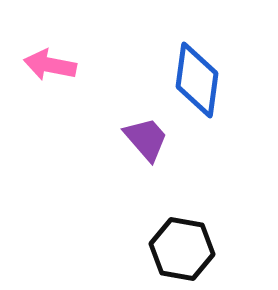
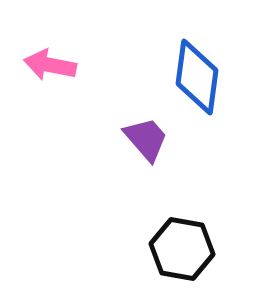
blue diamond: moved 3 px up
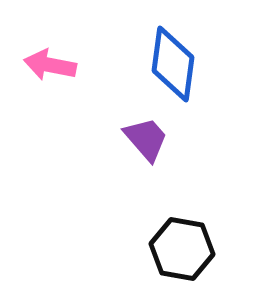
blue diamond: moved 24 px left, 13 px up
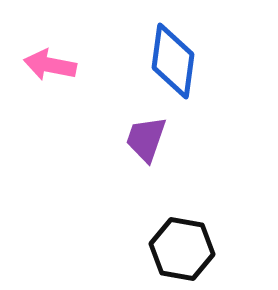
blue diamond: moved 3 px up
purple trapezoid: rotated 120 degrees counterclockwise
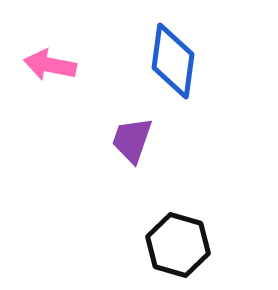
purple trapezoid: moved 14 px left, 1 px down
black hexagon: moved 4 px left, 4 px up; rotated 6 degrees clockwise
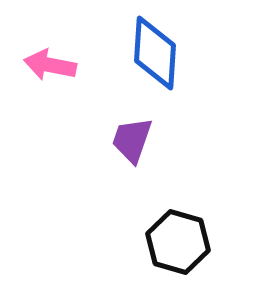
blue diamond: moved 18 px left, 8 px up; rotated 4 degrees counterclockwise
black hexagon: moved 3 px up
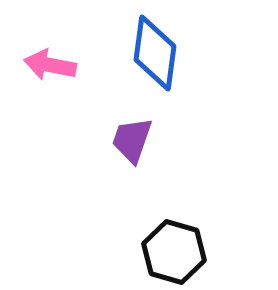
blue diamond: rotated 4 degrees clockwise
black hexagon: moved 4 px left, 10 px down
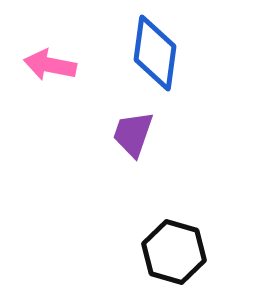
purple trapezoid: moved 1 px right, 6 px up
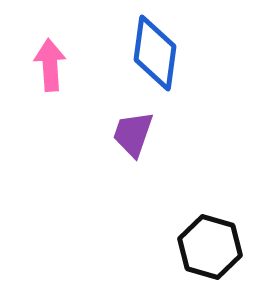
pink arrow: rotated 75 degrees clockwise
black hexagon: moved 36 px right, 5 px up
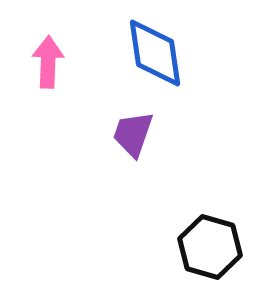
blue diamond: rotated 16 degrees counterclockwise
pink arrow: moved 2 px left, 3 px up; rotated 6 degrees clockwise
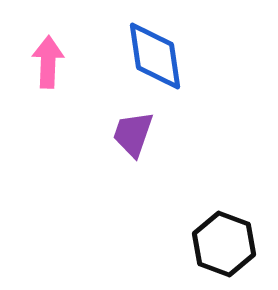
blue diamond: moved 3 px down
black hexagon: moved 14 px right, 3 px up; rotated 4 degrees clockwise
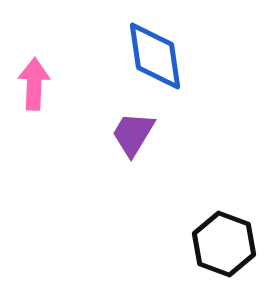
pink arrow: moved 14 px left, 22 px down
purple trapezoid: rotated 12 degrees clockwise
